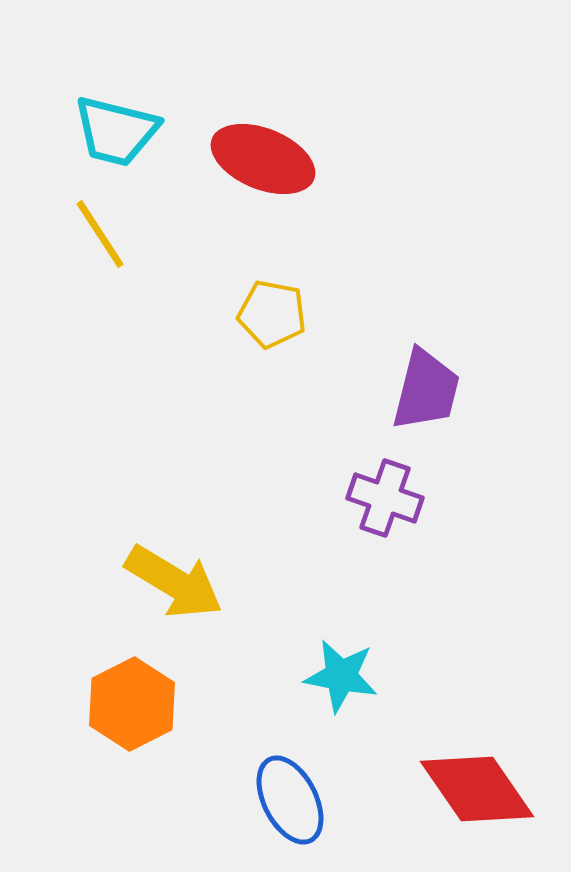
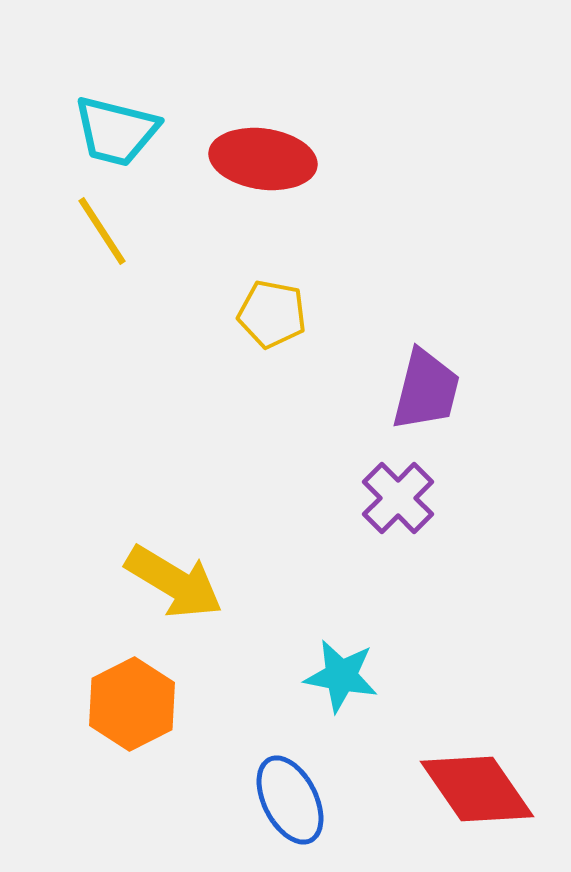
red ellipse: rotated 14 degrees counterclockwise
yellow line: moved 2 px right, 3 px up
purple cross: moved 13 px right; rotated 26 degrees clockwise
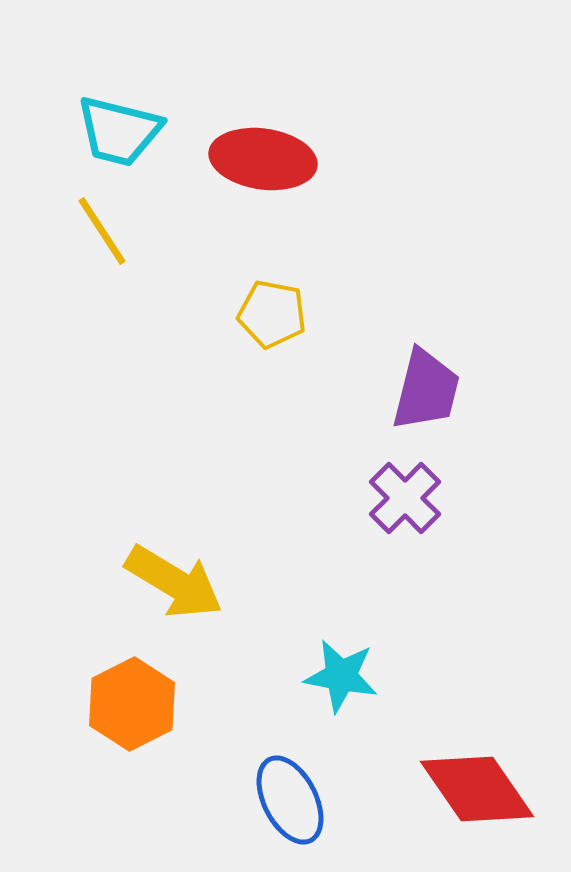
cyan trapezoid: moved 3 px right
purple cross: moved 7 px right
